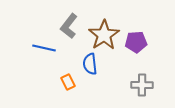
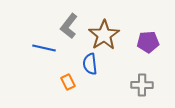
purple pentagon: moved 12 px right
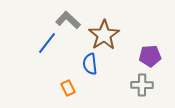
gray L-shape: moved 1 px left, 6 px up; rotated 95 degrees clockwise
purple pentagon: moved 2 px right, 14 px down
blue line: moved 3 px right, 5 px up; rotated 65 degrees counterclockwise
orange rectangle: moved 6 px down
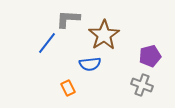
gray L-shape: moved 1 px up; rotated 40 degrees counterclockwise
purple pentagon: rotated 10 degrees counterclockwise
blue semicircle: rotated 90 degrees counterclockwise
gray cross: rotated 20 degrees clockwise
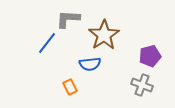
orange rectangle: moved 2 px right, 1 px up
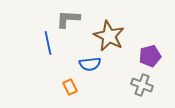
brown star: moved 5 px right, 1 px down; rotated 12 degrees counterclockwise
blue line: moved 1 px right; rotated 50 degrees counterclockwise
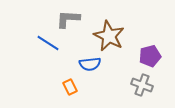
blue line: rotated 45 degrees counterclockwise
